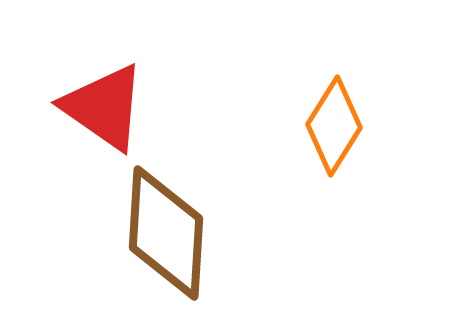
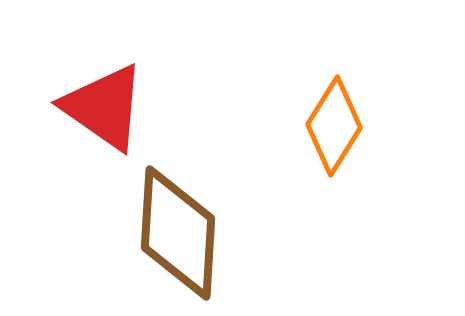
brown diamond: moved 12 px right
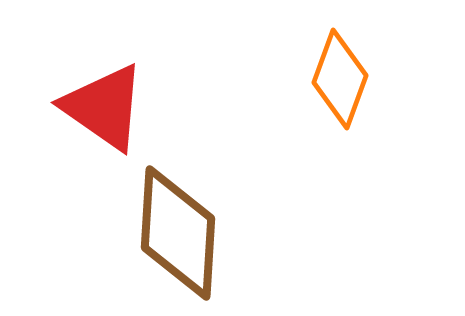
orange diamond: moved 6 px right, 47 px up; rotated 12 degrees counterclockwise
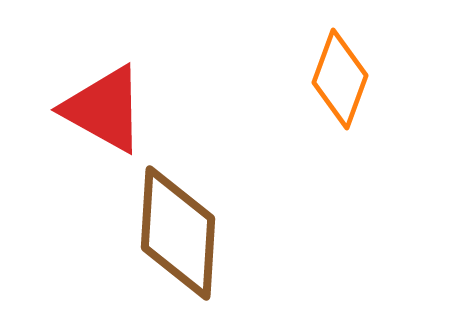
red triangle: moved 2 px down; rotated 6 degrees counterclockwise
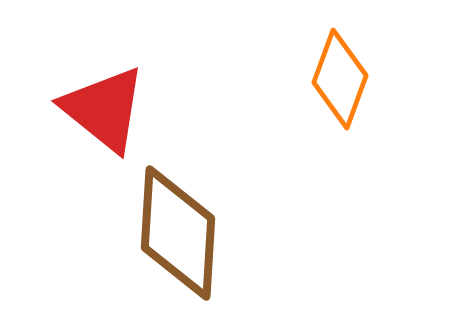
red triangle: rotated 10 degrees clockwise
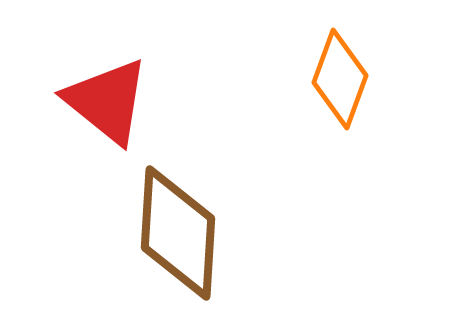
red triangle: moved 3 px right, 8 px up
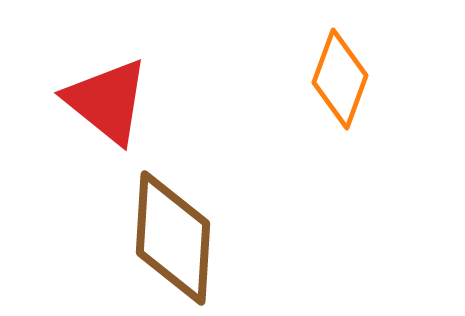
brown diamond: moved 5 px left, 5 px down
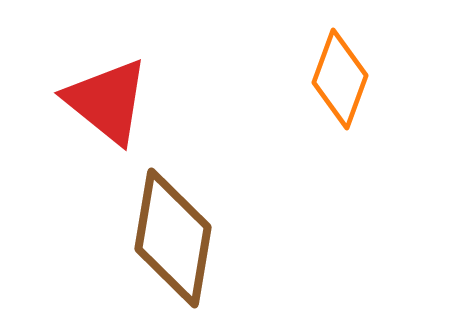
brown diamond: rotated 6 degrees clockwise
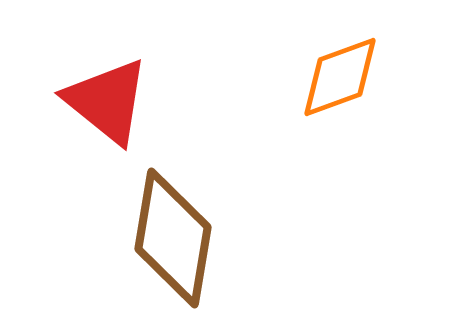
orange diamond: moved 2 px up; rotated 50 degrees clockwise
